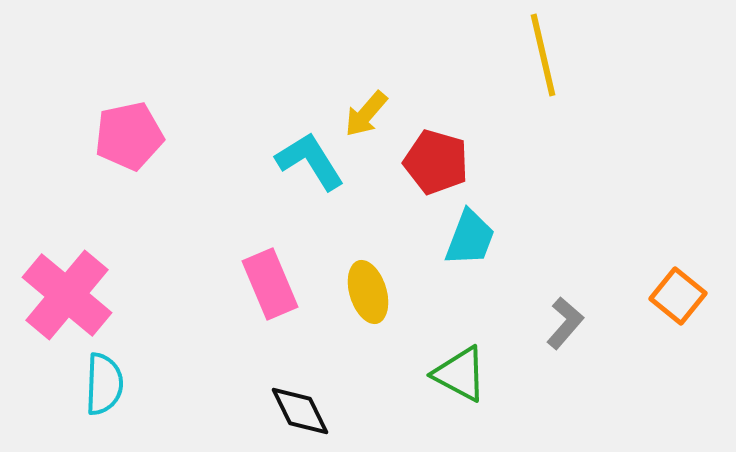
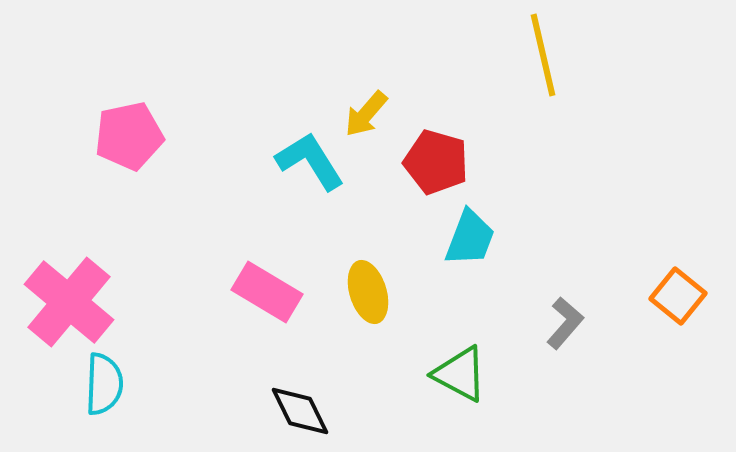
pink rectangle: moved 3 px left, 8 px down; rotated 36 degrees counterclockwise
pink cross: moved 2 px right, 7 px down
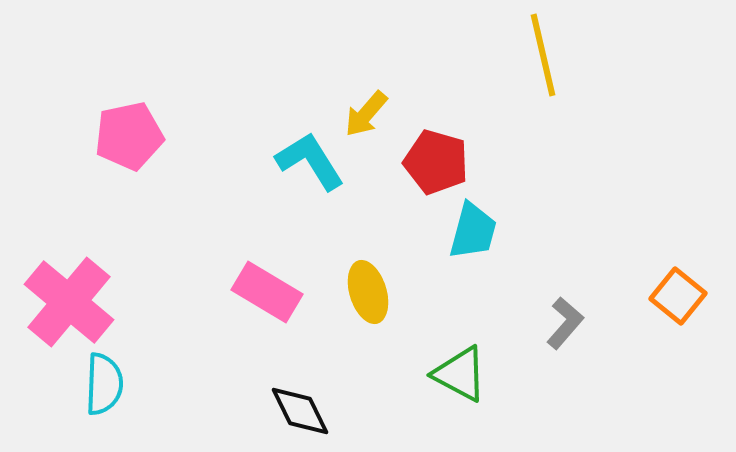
cyan trapezoid: moved 3 px right, 7 px up; rotated 6 degrees counterclockwise
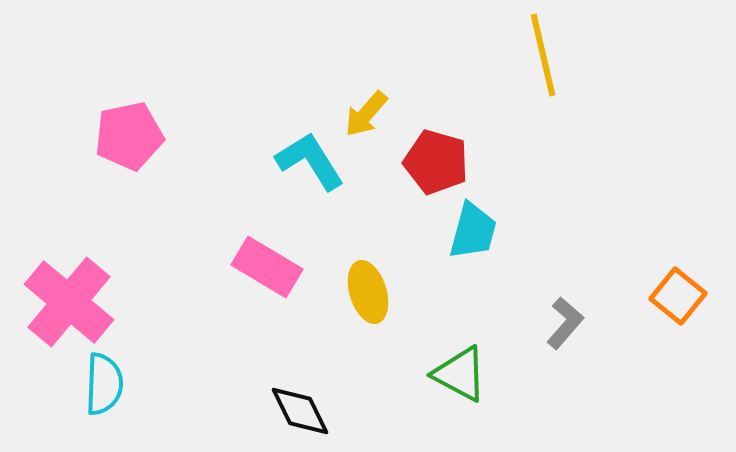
pink rectangle: moved 25 px up
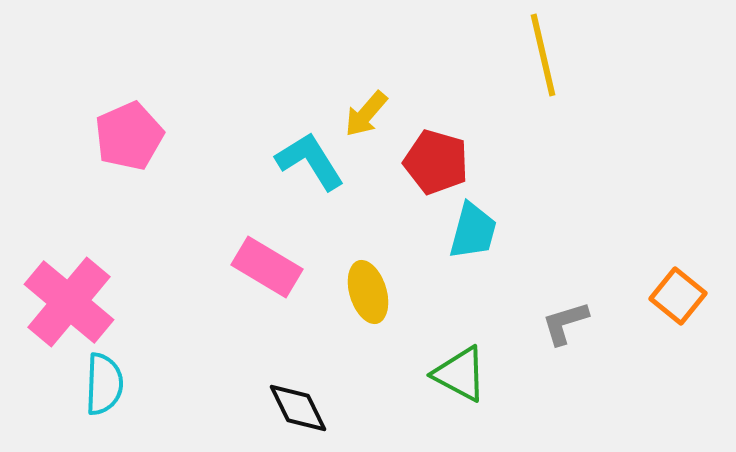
pink pentagon: rotated 12 degrees counterclockwise
gray L-shape: rotated 148 degrees counterclockwise
black diamond: moved 2 px left, 3 px up
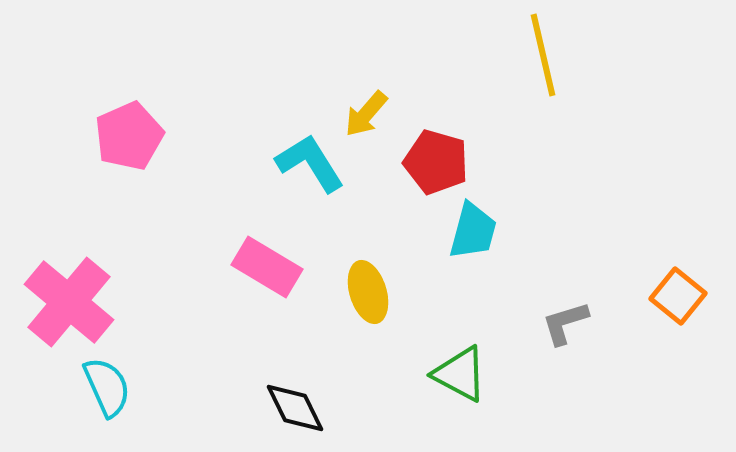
cyan L-shape: moved 2 px down
cyan semicircle: moved 3 px right, 3 px down; rotated 26 degrees counterclockwise
black diamond: moved 3 px left
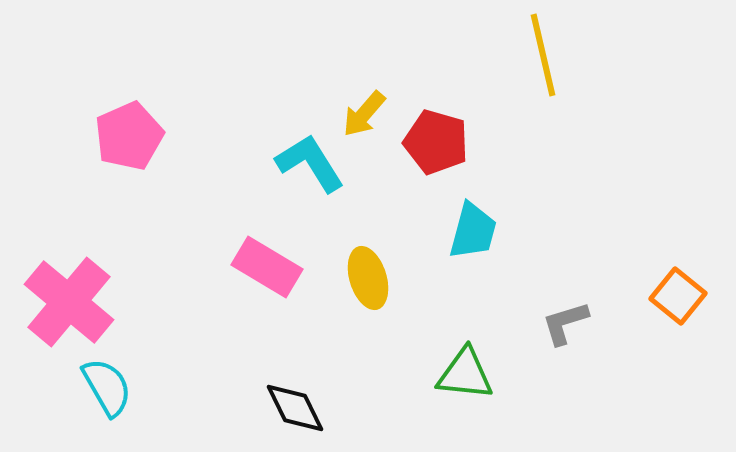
yellow arrow: moved 2 px left
red pentagon: moved 20 px up
yellow ellipse: moved 14 px up
green triangle: moved 5 px right; rotated 22 degrees counterclockwise
cyan semicircle: rotated 6 degrees counterclockwise
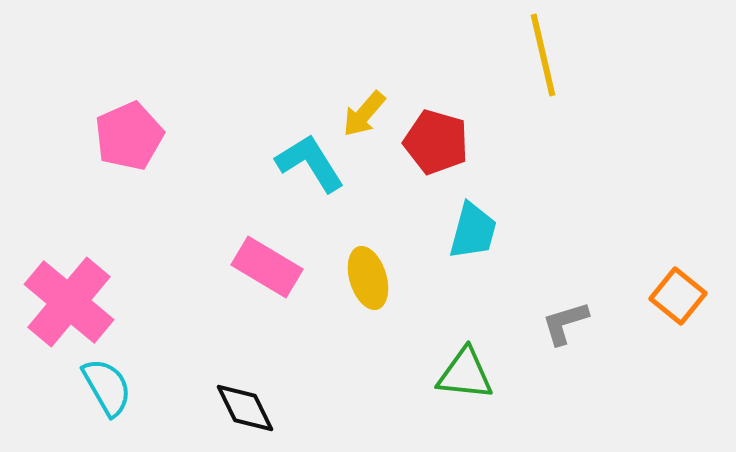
black diamond: moved 50 px left
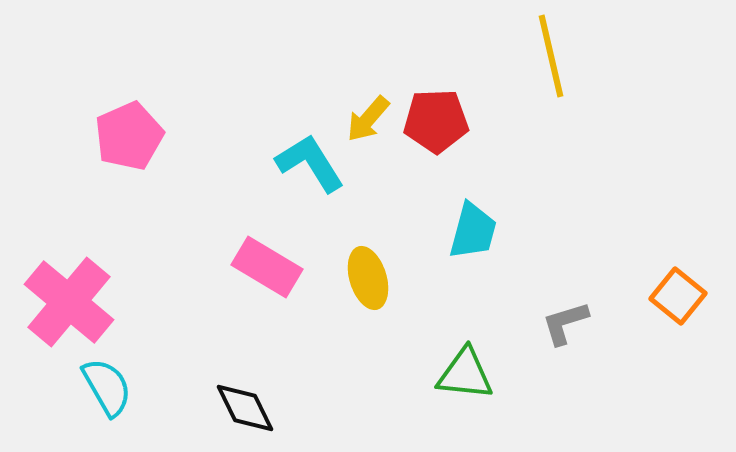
yellow line: moved 8 px right, 1 px down
yellow arrow: moved 4 px right, 5 px down
red pentagon: moved 21 px up; rotated 18 degrees counterclockwise
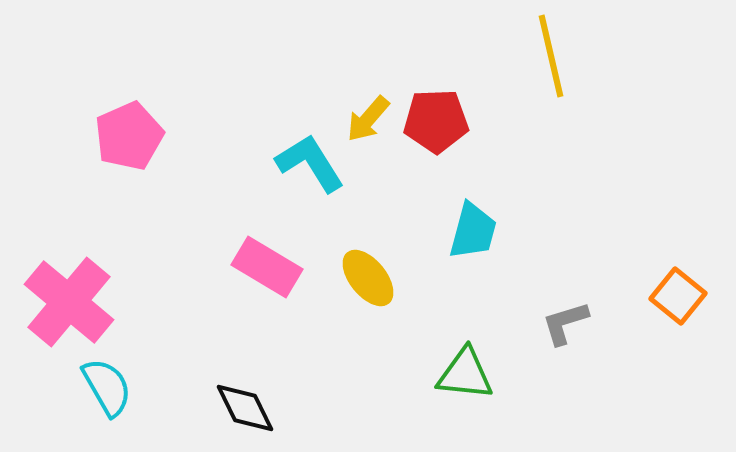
yellow ellipse: rotated 22 degrees counterclockwise
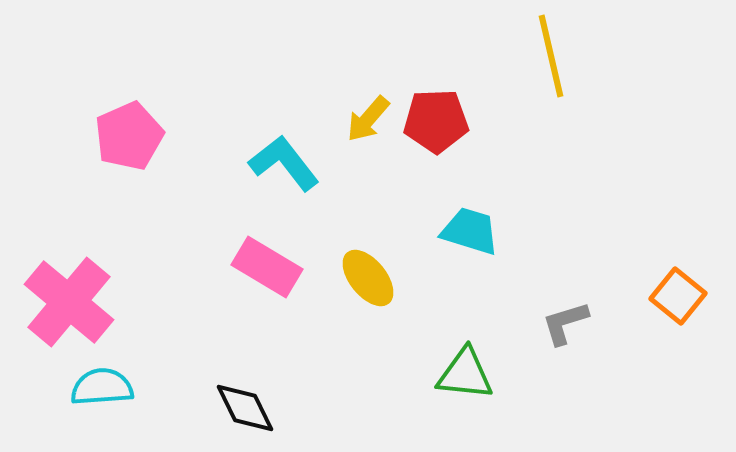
cyan L-shape: moved 26 px left; rotated 6 degrees counterclockwise
cyan trapezoid: moved 3 px left; rotated 88 degrees counterclockwise
cyan semicircle: moved 5 px left; rotated 64 degrees counterclockwise
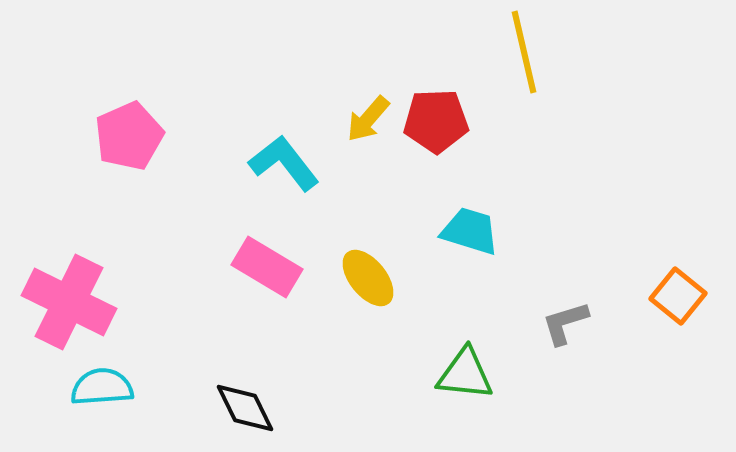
yellow line: moved 27 px left, 4 px up
pink cross: rotated 14 degrees counterclockwise
